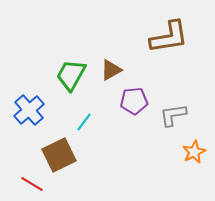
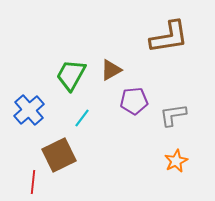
cyan line: moved 2 px left, 4 px up
orange star: moved 18 px left, 9 px down
red line: moved 1 px right, 2 px up; rotated 65 degrees clockwise
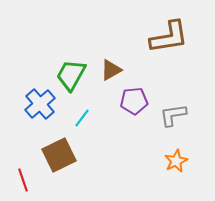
blue cross: moved 11 px right, 6 px up
red line: moved 10 px left, 2 px up; rotated 25 degrees counterclockwise
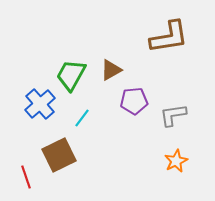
red line: moved 3 px right, 3 px up
